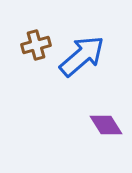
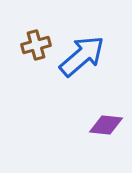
purple diamond: rotated 52 degrees counterclockwise
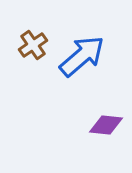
brown cross: moved 3 px left; rotated 20 degrees counterclockwise
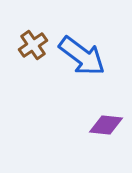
blue arrow: rotated 78 degrees clockwise
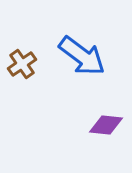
brown cross: moved 11 px left, 19 px down
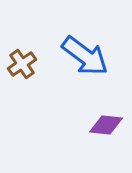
blue arrow: moved 3 px right
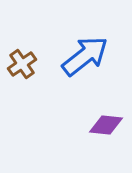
blue arrow: rotated 75 degrees counterclockwise
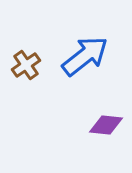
brown cross: moved 4 px right, 1 px down
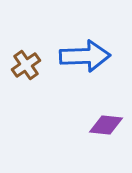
blue arrow: rotated 36 degrees clockwise
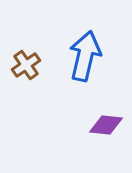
blue arrow: rotated 75 degrees counterclockwise
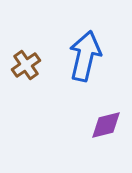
purple diamond: rotated 20 degrees counterclockwise
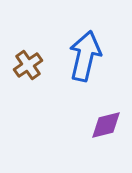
brown cross: moved 2 px right
